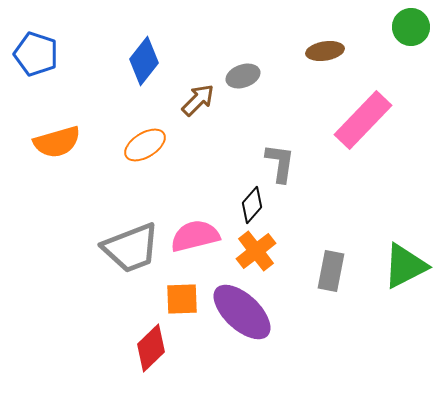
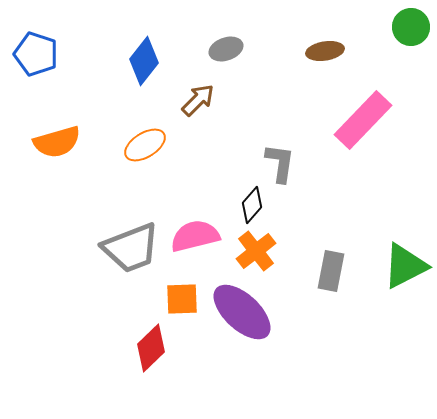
gray ellipse: moved 17 px left, 27 px up
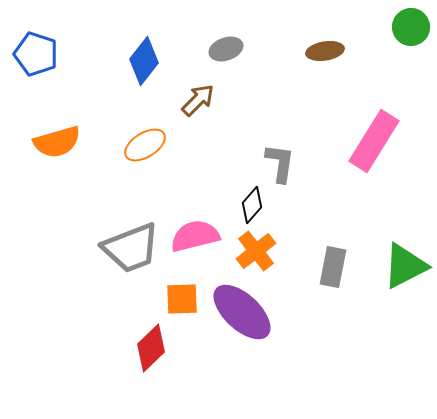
pink rectangle: moved 11 px right, 21 px down; rotated 12 degrees counterclockwise
gray rectangle: moved 2 px right, 4 px up
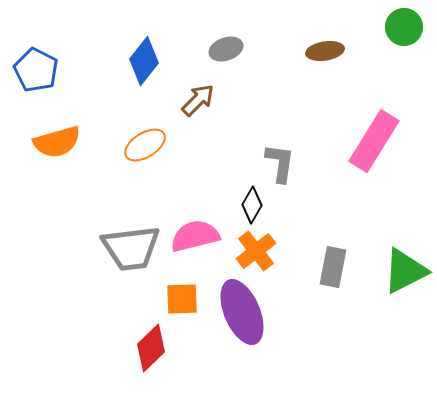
green circle: moved 7 px left
blue pentagon: moved 16 px down; rotated 9 degrees clockwise
black diamond: rotated 12 degrees counterclockwise
gray trapezoid: rotated 14 degrees clockwise
green triangle: moved 5 px down
purple ellipse: rotated 24 degrees clockwise
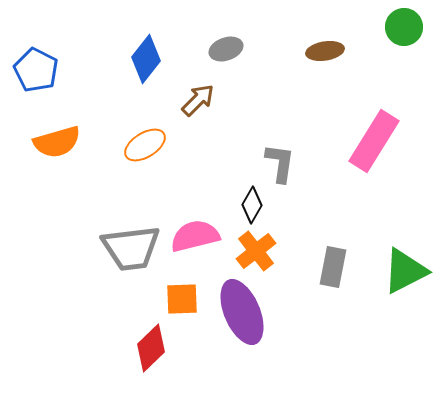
blue diamond: moved 2 px right, 2 px up
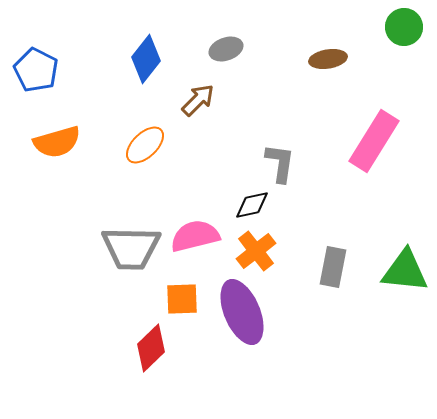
brown ellipse: moved 3 px right, 8 px down
orange ellipse: rotated 12 degrees counterclockwise
black diamond: rotated 48 degrees clockwise
gray trapezoid: rotated 8 degrees clockwise
green triangle: rotated 33 degrees clockwise
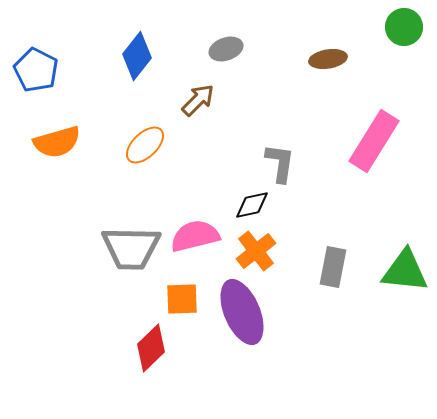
blue diamond: moved 9 px left, 3 px up
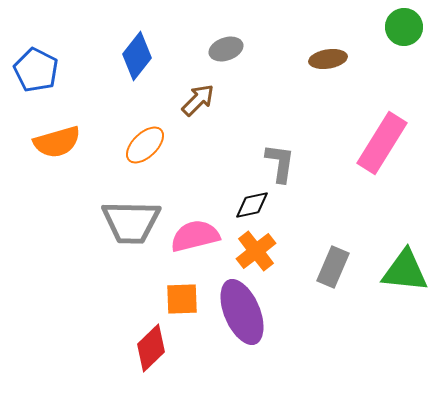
pink rectangle: moved 8 px right, 2 px down
gray trapezoid: moved 26 px up
gray rectangle: rotated 12 degrees clockwise
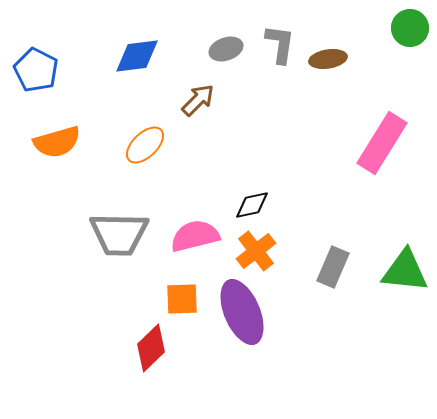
green circle: moved 6 px right, 1 px down
blue diamond: rotated 45 degrees clockwise
gray L-shape: moved 119 px up
gray trapezoid: moved 12 px left, 12 px down
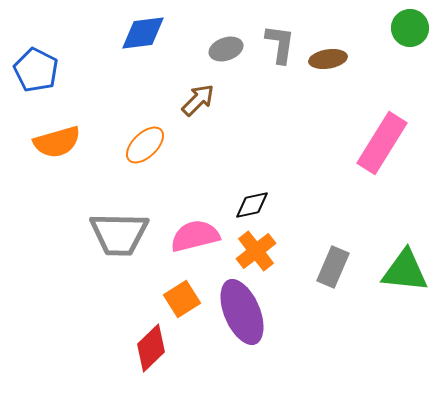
blue diamond: moved 6 px right, 23 px up
orange square: rotated 30 degrees counterclockwise
